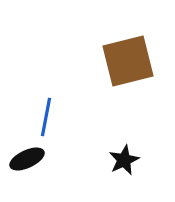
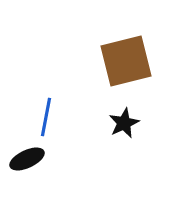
brown square: moved 2 px left
black star: moved 37 px up
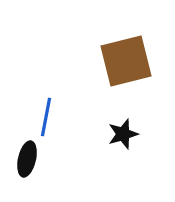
black star: moved 1 px left, 11 px down; rotated 8 degrees clockwise
black ellipse: rotated 52 degrees counterclockwise
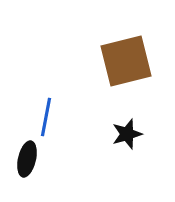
black star: moved 4 px right
